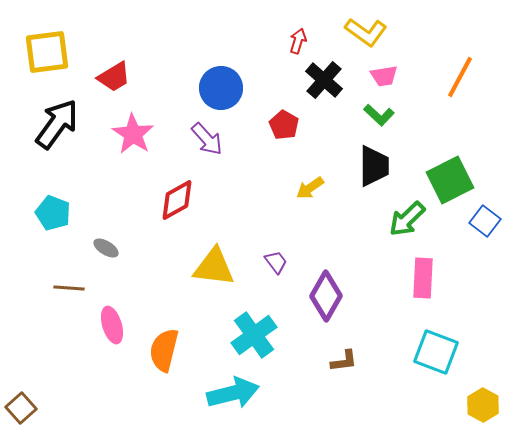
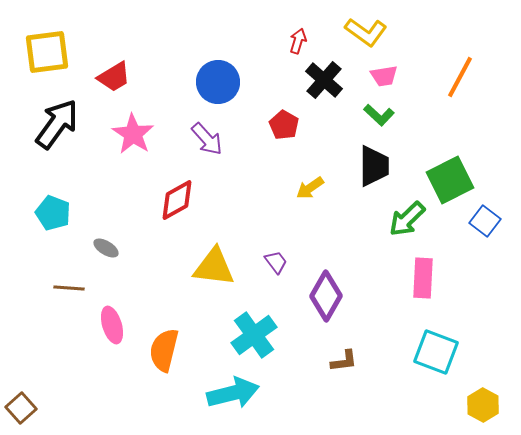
blue circle: moved 3 px left, 6 px up
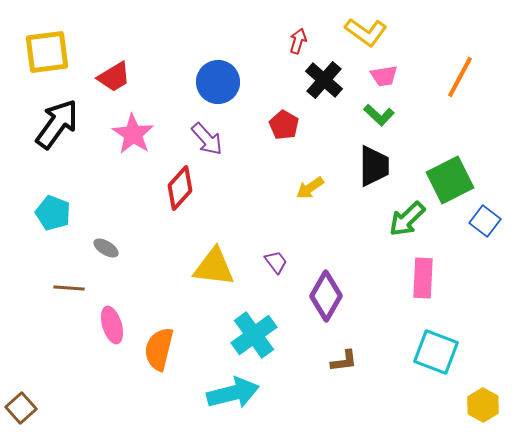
red diamond: moved 3 px right, 12 px up; rotated 18 degrees counterclockwise
orange semicircle: moved 5 px left, 1 px up
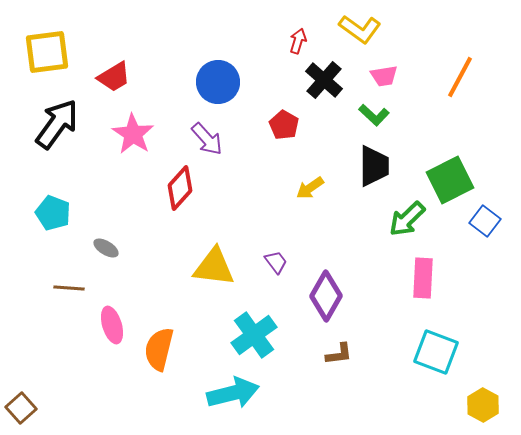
yellow L-shape: moved 6 px left, 3 px up
green L-shape: moved 5 px left
brown L-shape: moved 5 px left, 7 px up
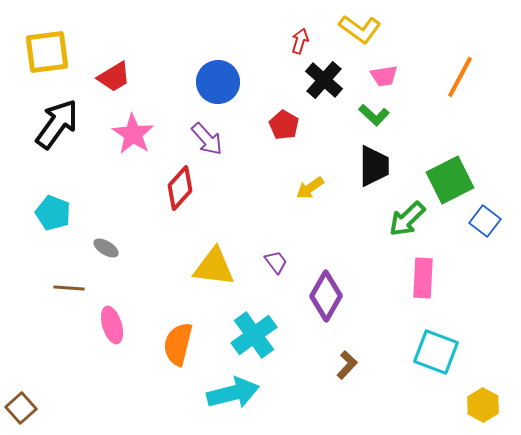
red arrow: moved 2 px right
orange semicircle: moved 19 px right, 5 px up
brown L-shape: moved 8 px right, 11 px down; rotated 40 degrees counterclockwise
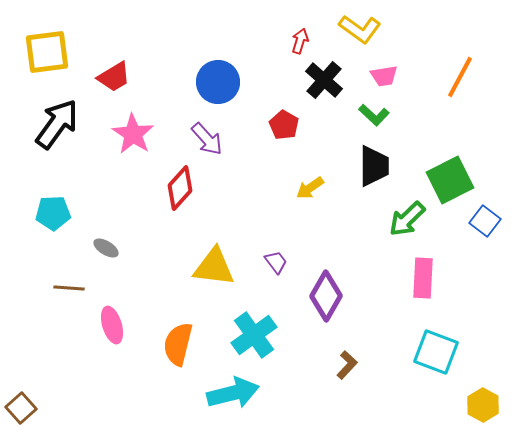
cyan pentagon: rotated 24 degrees counterclockwise
